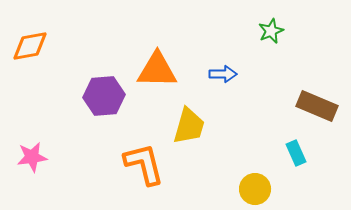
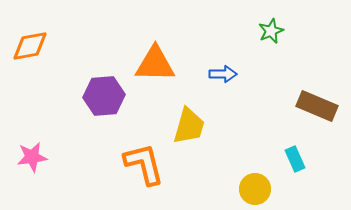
orange triangle: moved 2 px left, 6 px up
cyan rectangle: moved 1 px left, 6 px down
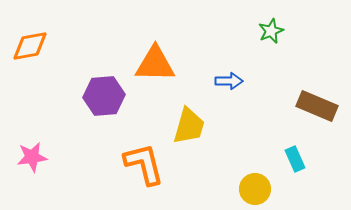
blue arrow: moved 6 px right, 7 px down
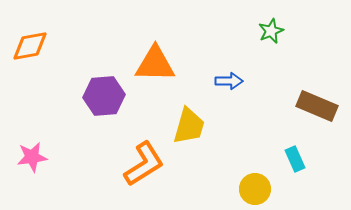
orange L-shape: rotated 72 degrees clockwise
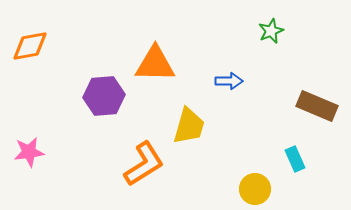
pink star: moved 3 px left, 5 px up
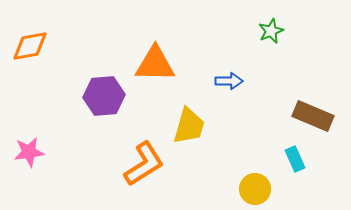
brown rectangle: moved 4 px left, 10 px down
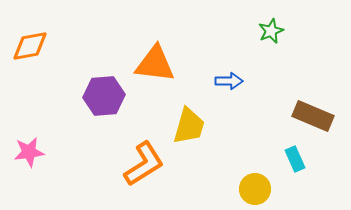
orange triangle: rotated 6 degrees clockwise
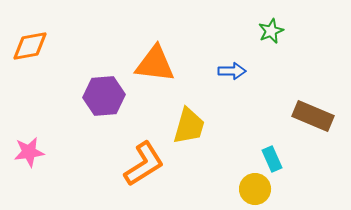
blue arrow: moved 3 px right, 10 px up
cyan rectangle: moved 23 px left
